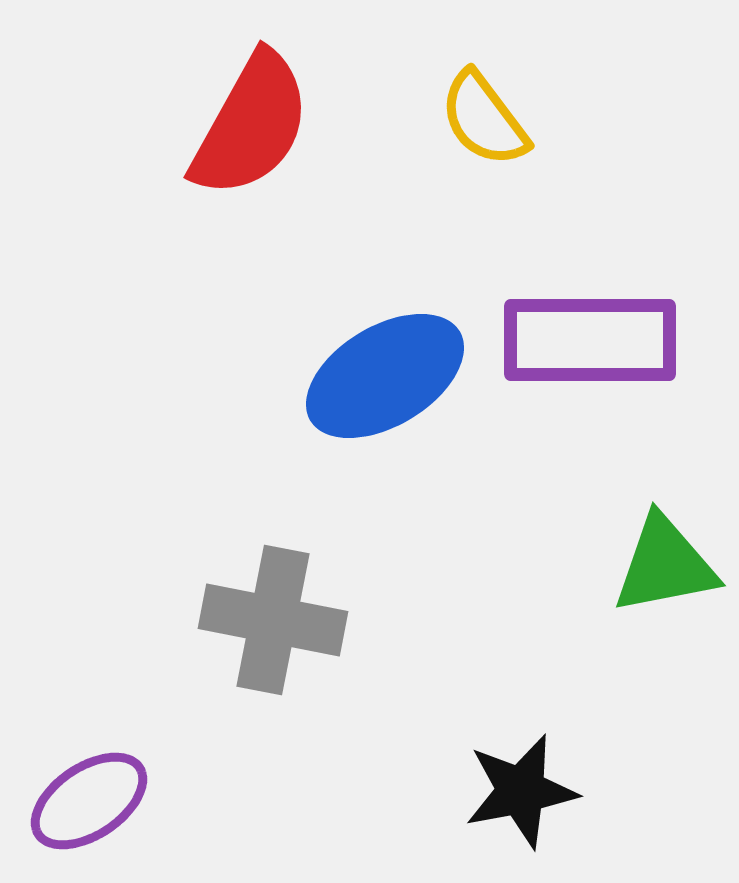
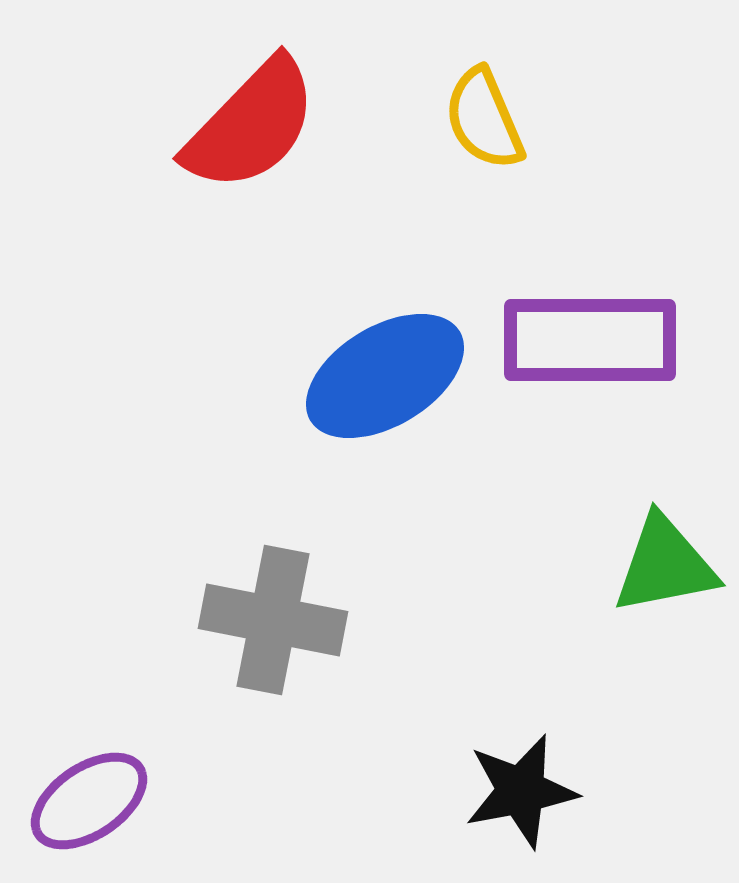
yellow semicircle: rotated 14 degrees clockwise
red semicircle: rotated 15 degrees clockwise
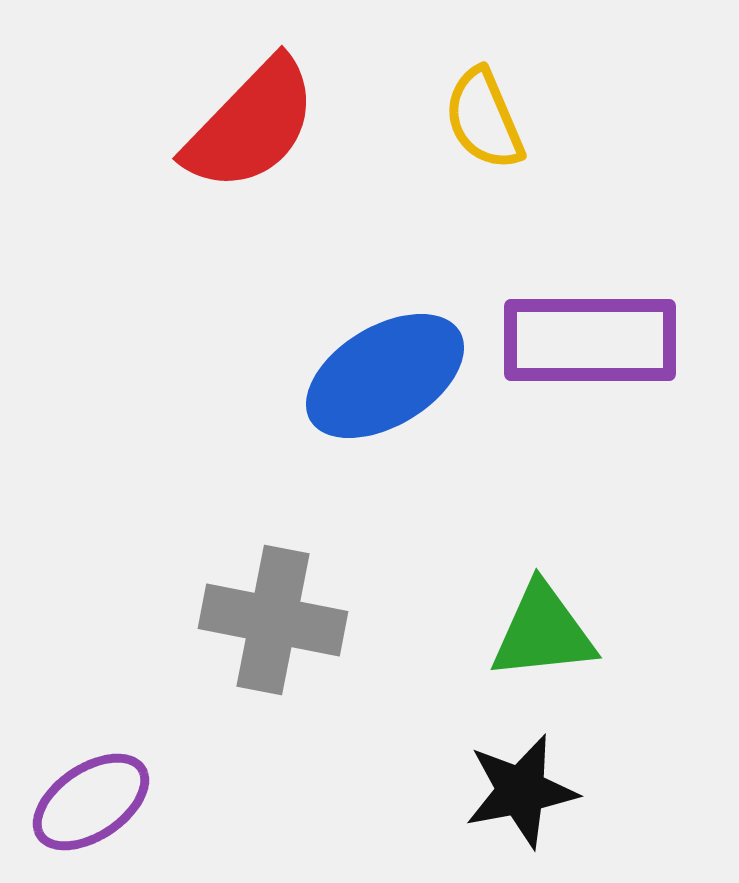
green triangle: moved 122 px left, 67 px down; rotated 5 degrees clockwise
purple ellipse: moved 2 px right, 1 px down
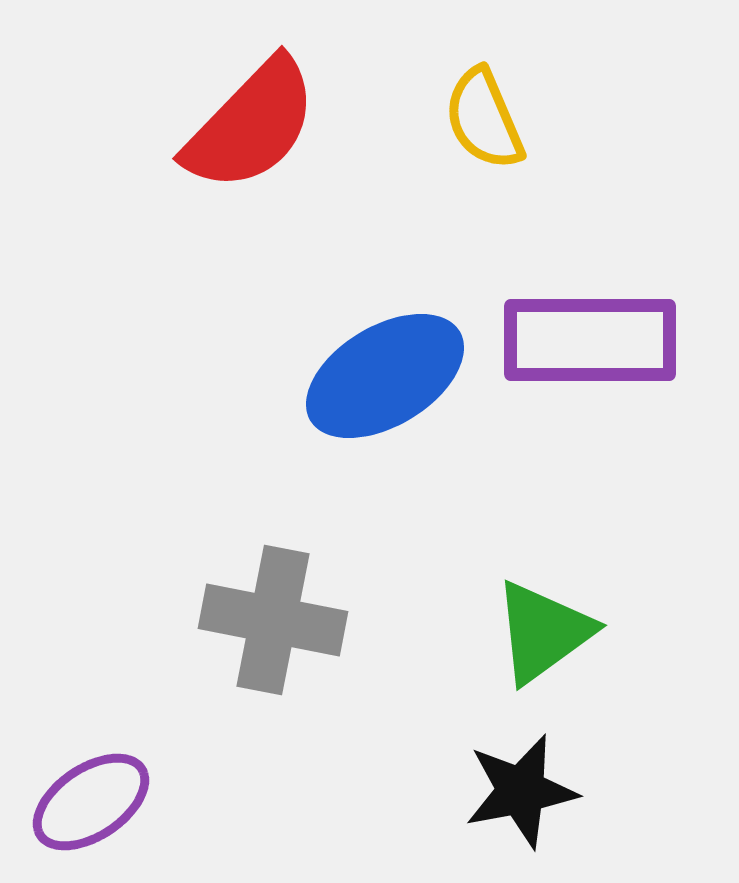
green triangle: rotated 30 degrees counterclockwise
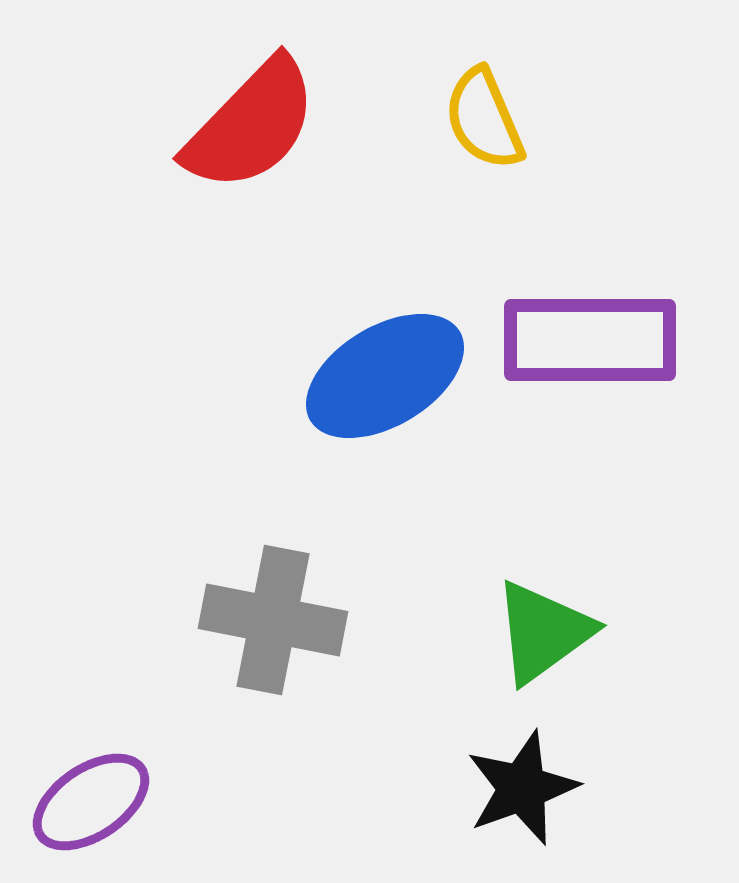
black star: moved 1 px right, 3 px up; rotated 9 degrees counterclockwise
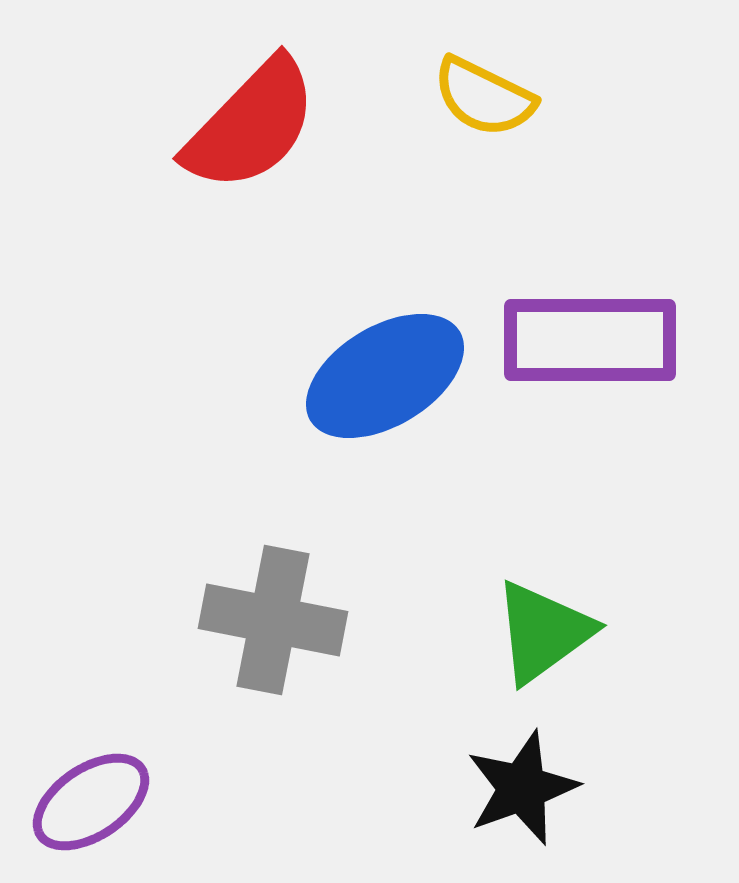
yellow semicircle: moved 22 px up; rotated 41 degrees counterclockwise
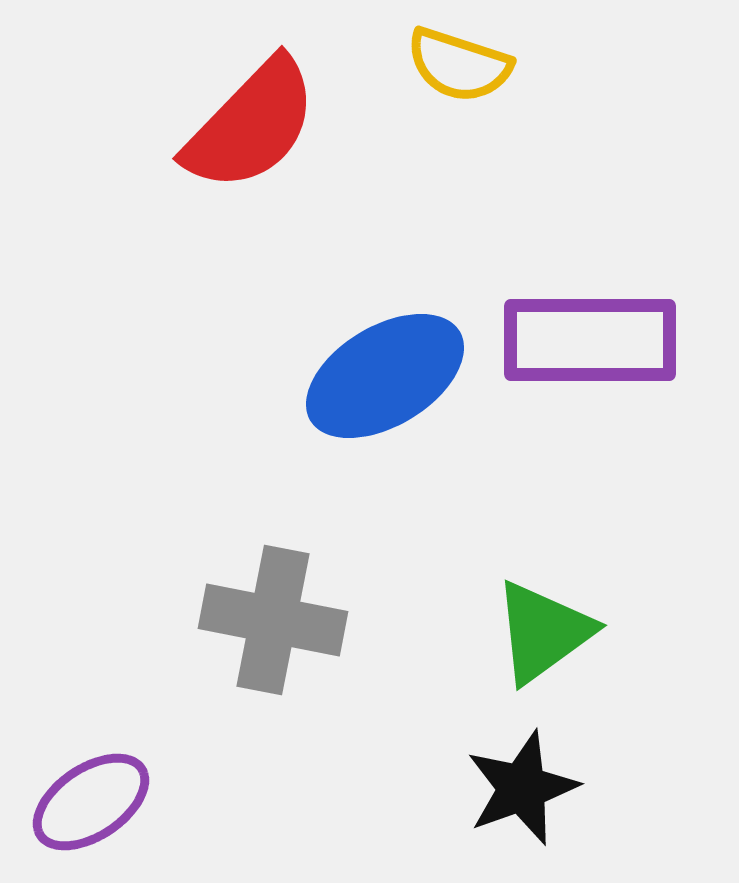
yellow semicircle: moved 25 px left, 32 px up; rotated 8 degrees counterclockwise
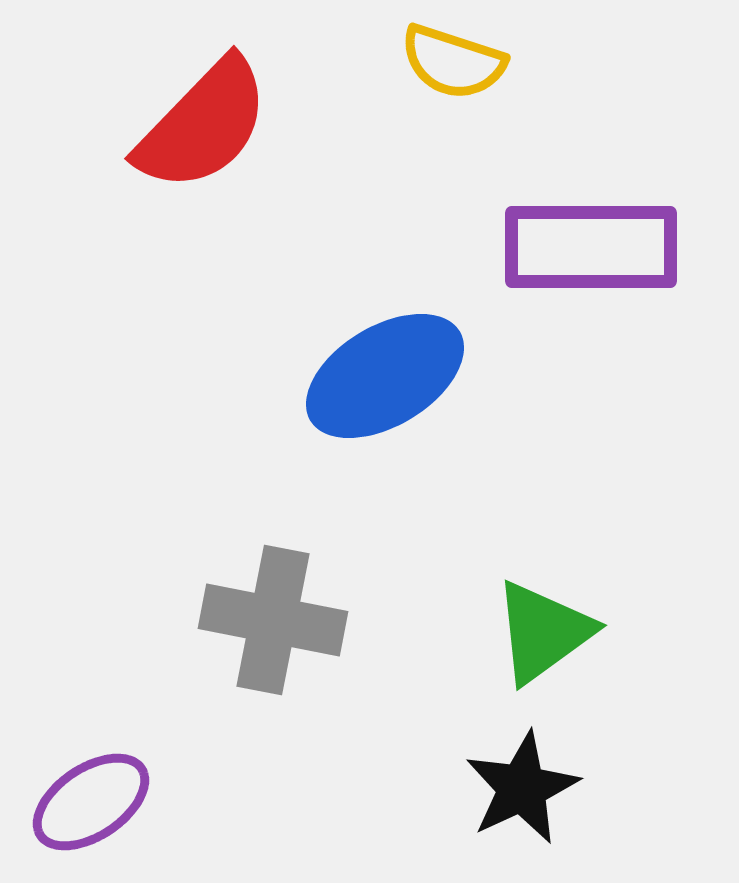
yellow semicircle: moved 6 px left, 3 px up
red semicircle: moved 48 px left
purple rectangle: moved 1 px right, 93 px up
black star: rotated 5 degrees counterclockwise
